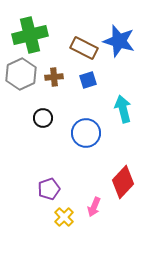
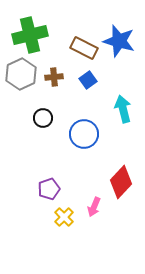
blue square: rotated 18 degrees counterclockwise
blue circle: moved 2 px left, 1 px down
red diamond: moved 2 px left
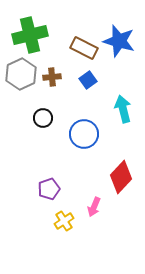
brown cross: moved 2 px left
red diamond: moved 5 px up
yellow cross: moved 4 px down; rotated 12 degrees clockwise
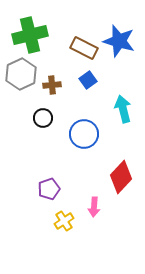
brown cross: moved 8 px down
pink arrow: rotated 18 degrees counterclockwise
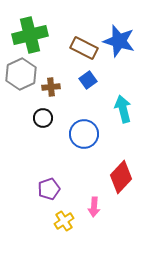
brown cross: moved 1 px left, 2 px down
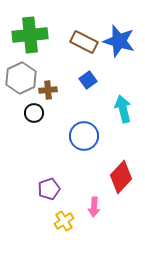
green cross: rotated 8 degrees clockwise
brown rectangle: moved 6 px up
gray hexagon: moved 4 px down
brown cross: moved 3 px left, 3 px down
black circle: moved 9 px left, 5 px up
blue circle: moved 2 px down
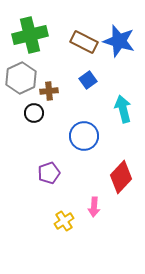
green cross: rotated 8 degrees counterclockwise
brown cross: moved 1 px right, 1 px down
purple pentagon: moved 16 px up
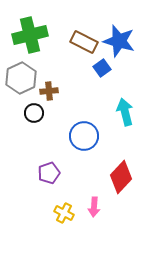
blue square: moved 14 px right, 12 px up
cyan arrow: moved 2 px right, 3 px down
yellow cross: moved 8 px up; rotated 30 degrees counterclockwise
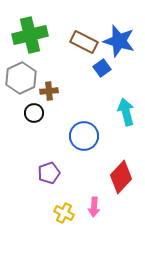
cyan arrow: moved 1 px right
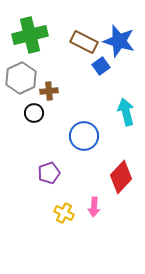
blue square: moved 1 px left, 2 px up
